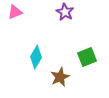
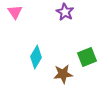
pink triangle: rotated 42 degrees counterclockwise
brown star: moved 3 px right, 3 px up; rotated 18 degrees clockwise
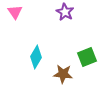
brown star: rotated 12 degrees clockwise
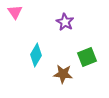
purple star: moved 10 px down
cyan diamond: moved 2 px up
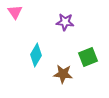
purple star: rotated 24 degrees counterclockwise
green square: moved 1 px right
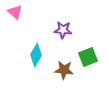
pink triangle: rotated 14 degrees counterclockwise
purple star: moved 2 px left, 8 px down
brown star: moved 1 px right, 4 px up
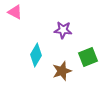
pink triangle: rotated 14 degrees counterclockwise
brown star: moved 2 px left, 1 px down; rotated 24 degrees counterclockwise
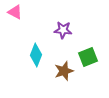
cyan diamond: rotated 10 degrees counterclockwise
brown star: moved 2 px right
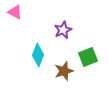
purple star: rotated 30 degrees counterclockwise
cyan diamond: moved 2 px right
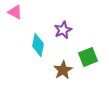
cyan diamond: moved 10 px up; rotated 10 degrees counterclockwise
brown star: moved 1 px left, 1 px up; rotated 12 degrees counterclockwise
